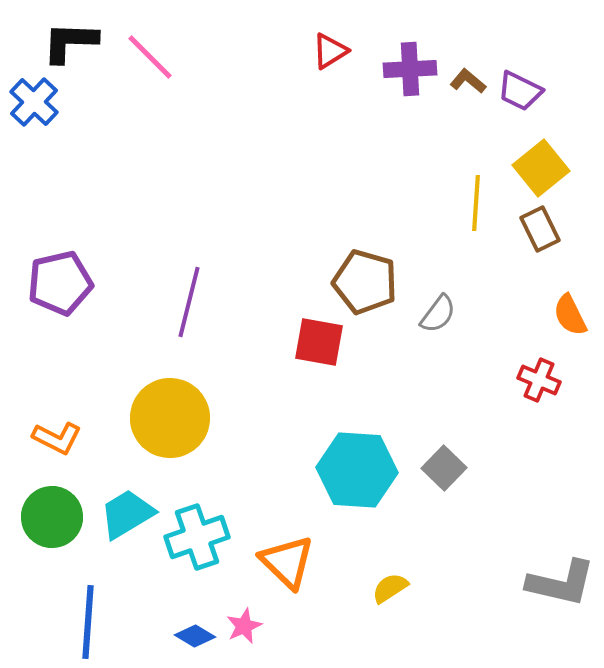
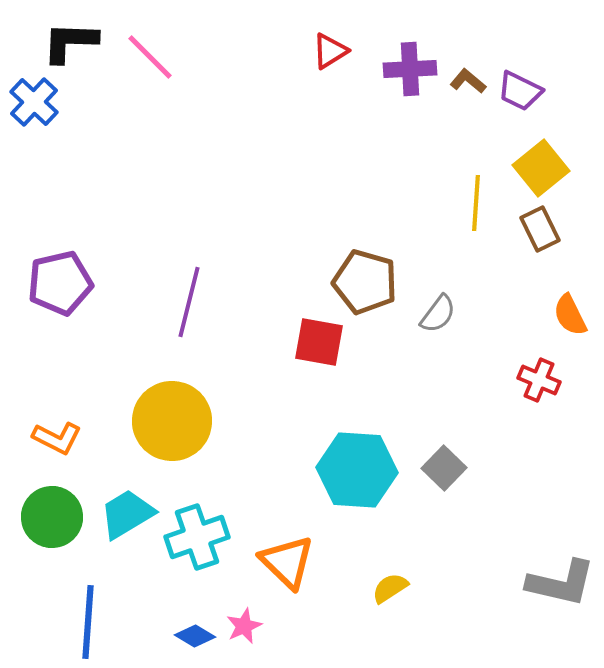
yellow circle: moved 2 px right, 3 px down
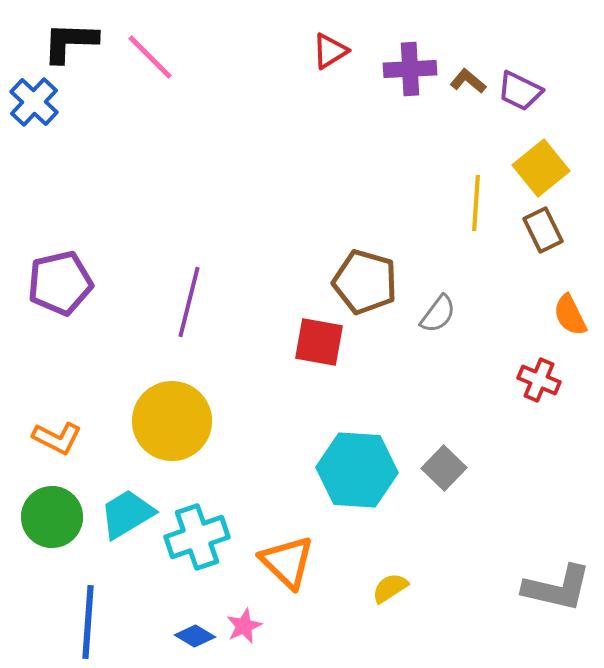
brown rectangle: moved 3 px right, 1 px down
gray L-shape: moved 4 px left, 5 px down
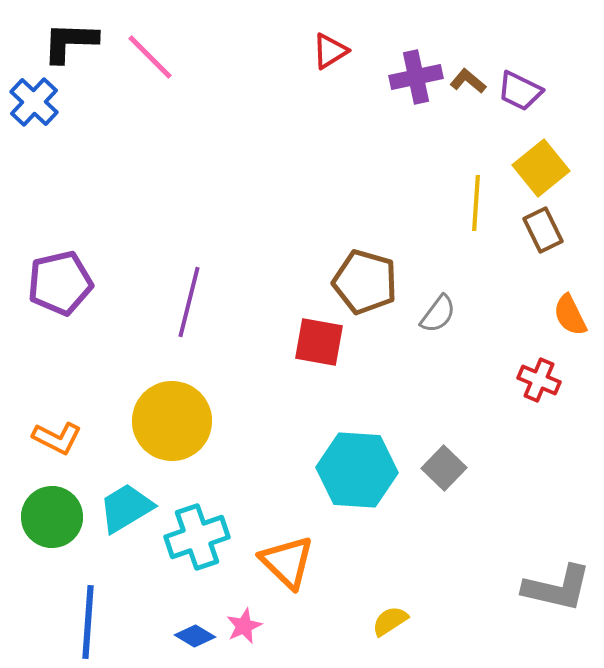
purple cross: moved 6 px right, 8 px down; rotated 9 degrees counterclockwise
cyan trapezoid: moved 1 px left, 6 px up
yellow semicircle: moved 33 px down
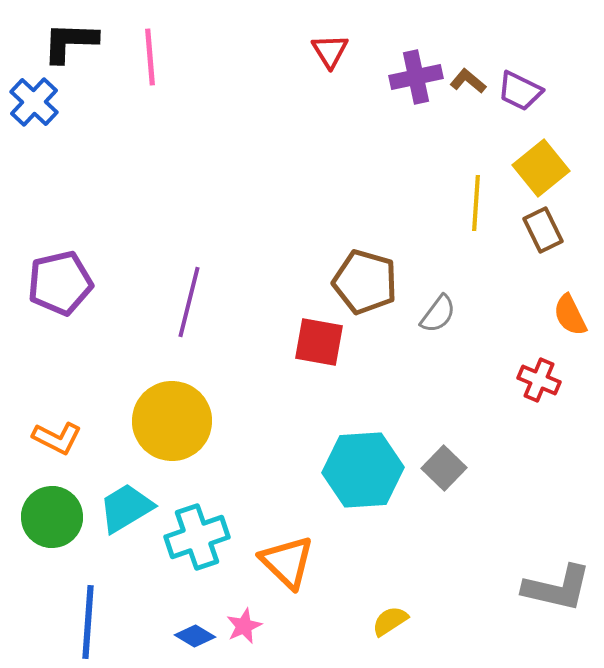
red triangle: rotated 30 degrees counterclockwise
pink line: rotated 40 degrees clockwise
cyan hexagon: moved 6 px right; rotated 8 degrees counterclockwise
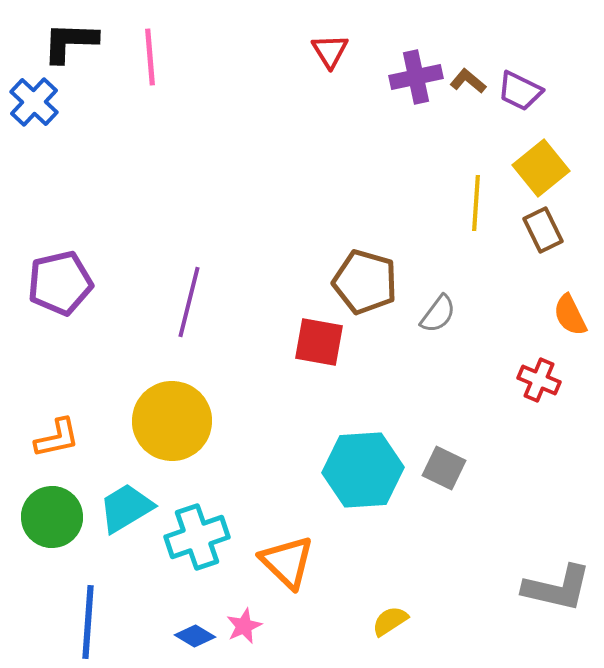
orange L-shape: rotated 39 degrees counterclockwise
gray square: rotated 18 degrees counterclockwise
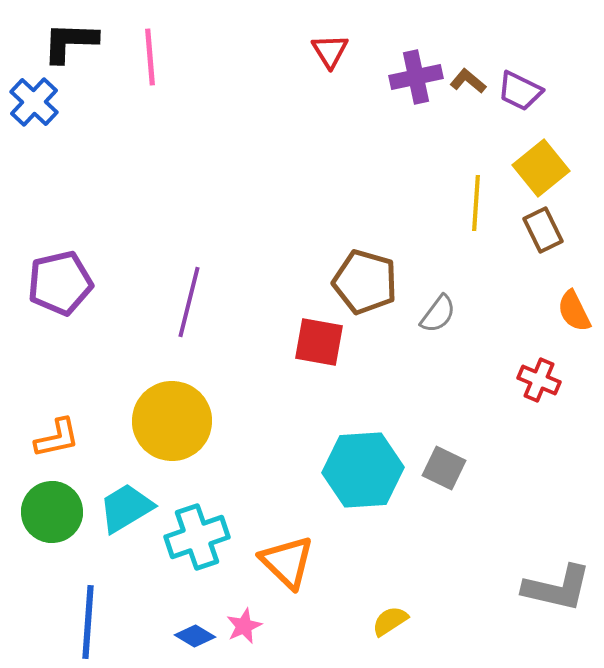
orange semicircle: moved 4 px right, 4 px up
green circle: moved 5 px up
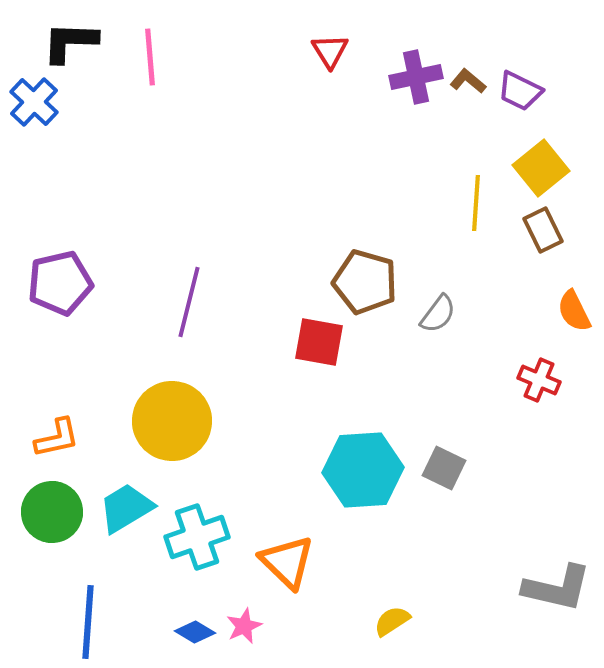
yellow semicircle: moved 2 px right
blue diamond: moved 4 px up
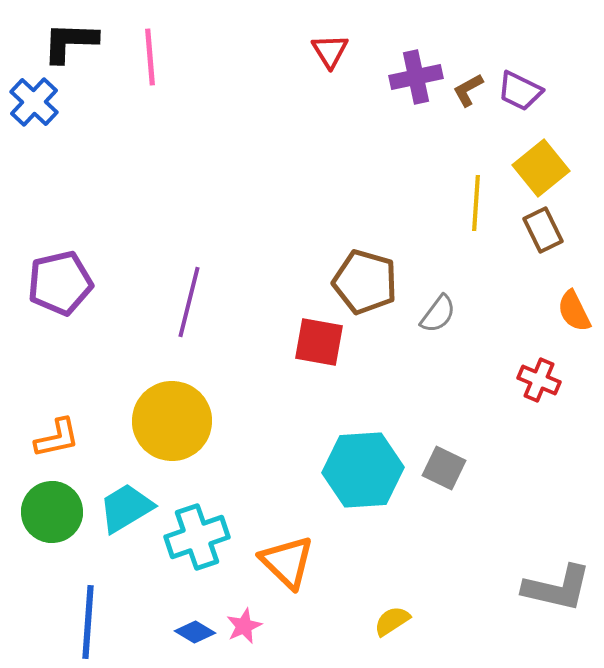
brown L-shape: moved 9 px down; rotated 69 degrees counterclockwise
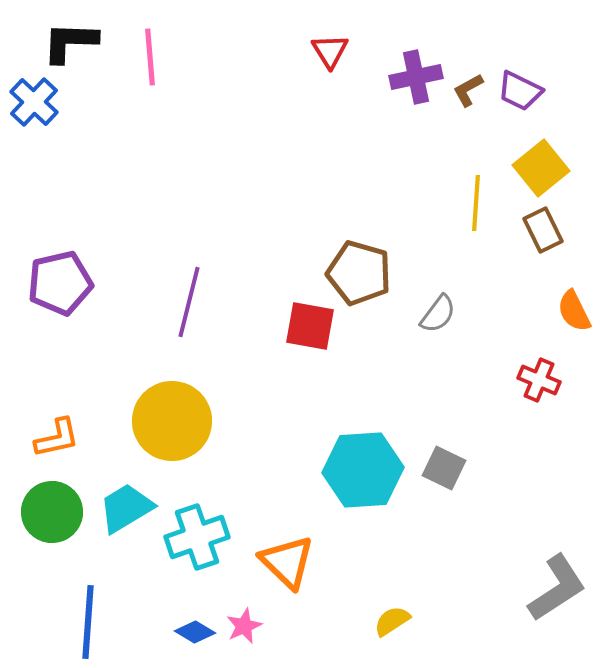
brown pentagon: moved 6 px left, 9 px up
red square: moved 9 px left, 16 px up
gray L-shape: rotated 46 degrees counterclockwise
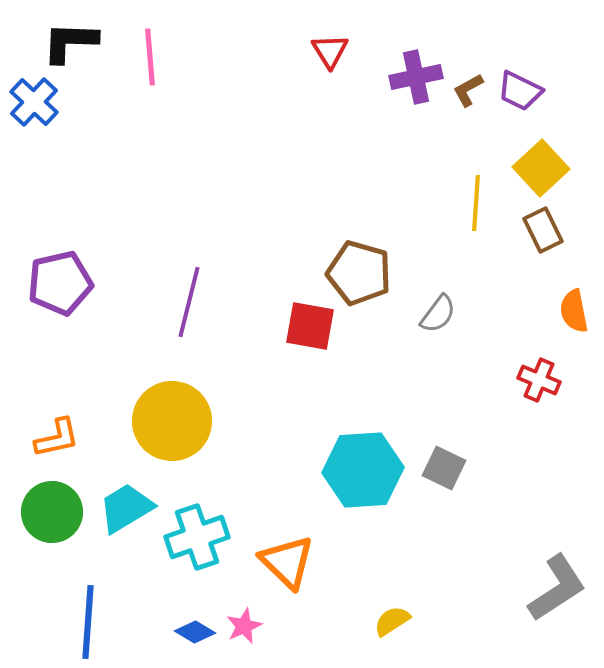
yellow square: rotated 4 degrees counterclockwise
orange semicircle: rotated 15 degrees clockwise
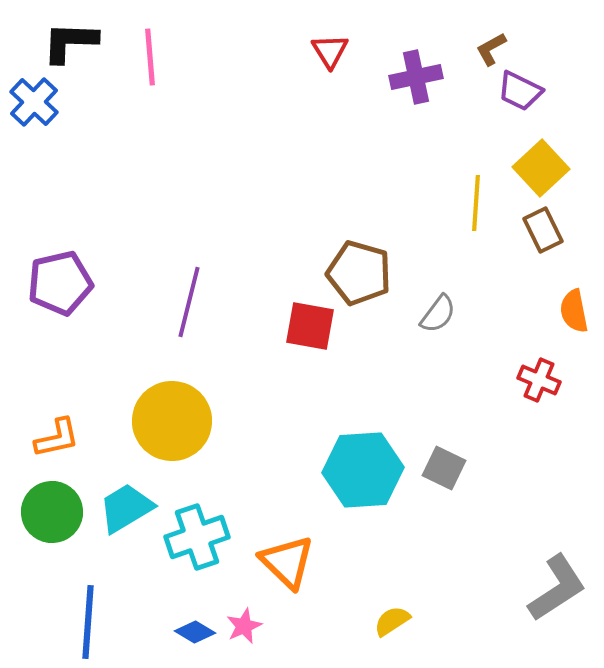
brown L-shape: moved 23 px right, 41 px up
